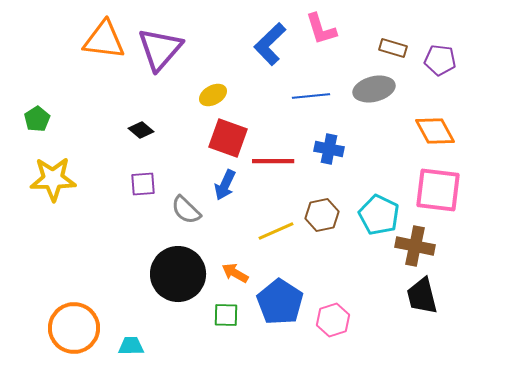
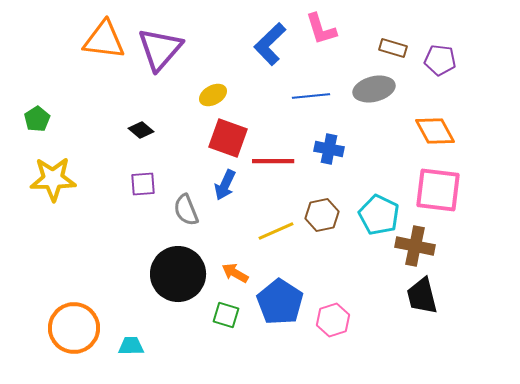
gray semicircle: rotated 24 degrees clockwise
green square: rotated 16 degrees clockwise
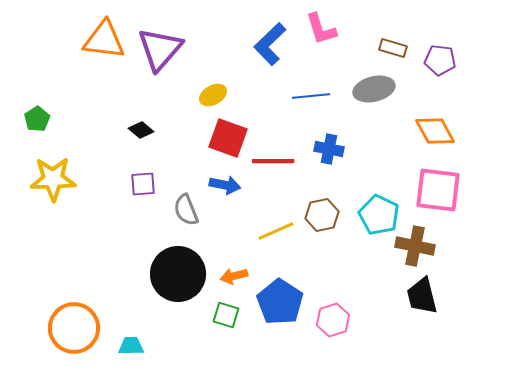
blue arrow: rotated 104 degrees counterclockwise
orange arrow: moved 1 px left, 3 px down; rotated 44 degrees counterclockwise
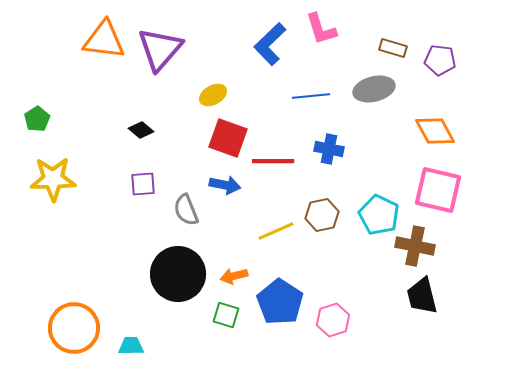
pink square: rotated 6 degrees clockwise
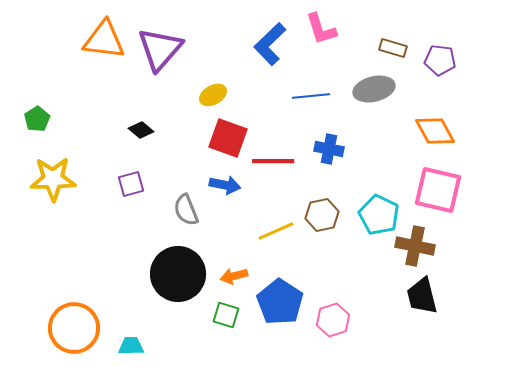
purple square: moved 12 px left; rotated 12 degrees counterclockwise
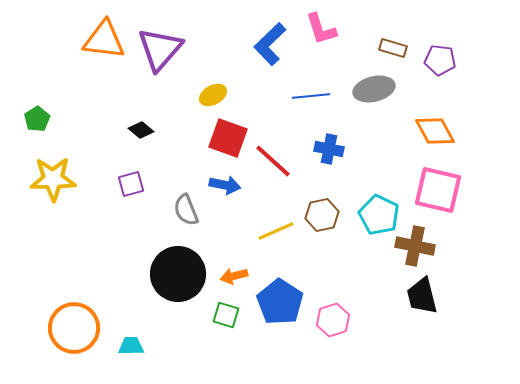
red line: rotated 42 degrees clockwise
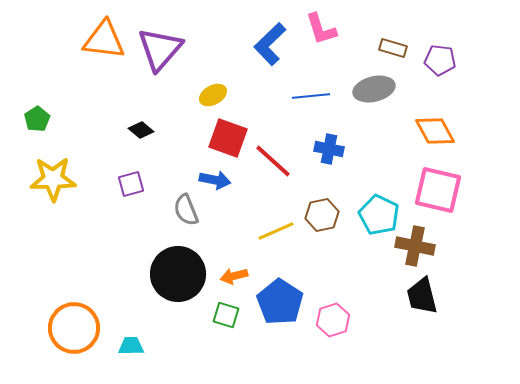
blue arrow: moved 10 px left, 5 px up
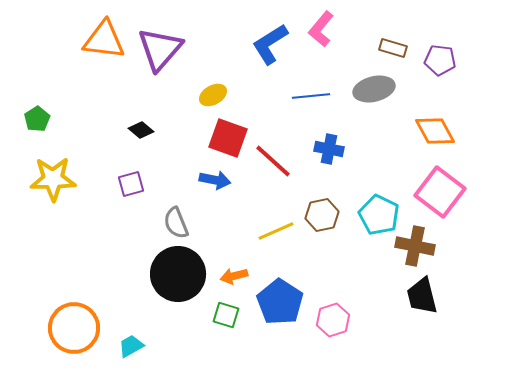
pink L-shape: rotated 57 degrees clockwise
blue L-shape: rotated 12 degrees clockwise
pink square: moved 2 px right, 2 px down; rotated 24 degrees clockwise
gray semicircle: moved 10 px left, 13 px down
cyan trapezoid: rotated 28 degrees counterclockwise
